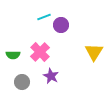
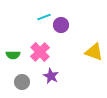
yellow triangle: rotated 42 degrees counterclockwise
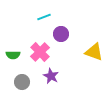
purple circle: moved 9 px down
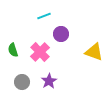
cyan line: moved 1 px up
green semicircle: moved 5 px up; rotated 72 degrees clockwise
purple star: moved 2 px left, 5 px down; rotated 14 degrees clockwise
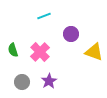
purple circle: moved 10 px right
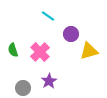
cyan line: moved 4 px right; rotated 56 degrees clockwise
yellow triangle: moved 5 px left, 1 px up; rotated 36 degrees counterclockwise
gray circle: moved 1 px right, 6 px down
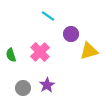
green semicircle: moved 2 px left, 5 px down
purple star: moved 2 px left, 4 px down
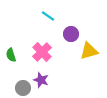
pink cross: moved 2 px right
purple star: moved 6 px left, 5 px up; rotated 21 degrees counterclockwise
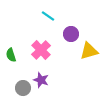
pink cross: moved 1 px left, 2 px up
